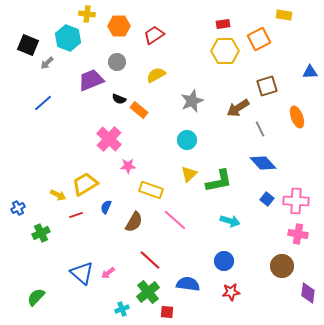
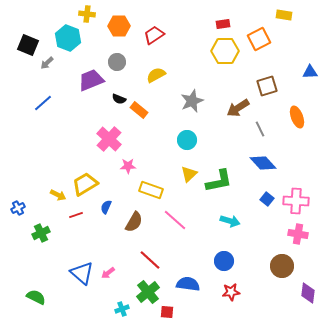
green semicircle at (36, 297): rotated 72 degrees clockwise
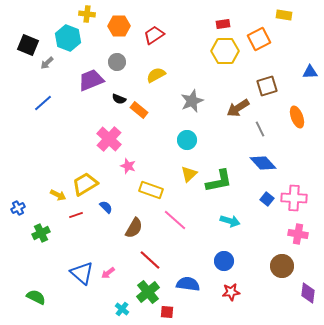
pink star at (128, 166): rotated 21 degrees clockwise
pink cross at (296, 201): moved 2 px left, 3 px up
blue semicircle at (106, 207): rotated 112 degrees clockwise
brown semicircle at (134, 222): moved 6 px down
cyan cross at (122, 309): rotated 32 degrees counterclockwise
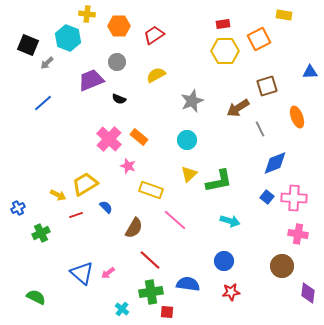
orange rectangle at (139, 110): moved 27 px down
blue diamond at (263, 163): moved 12 px right; rotated 68 degrees counterclockwise
blue square at (267, 199): moved 2 px up
green cross at (148, 292): moved 3 px right; rotated 30 degrees clockwise
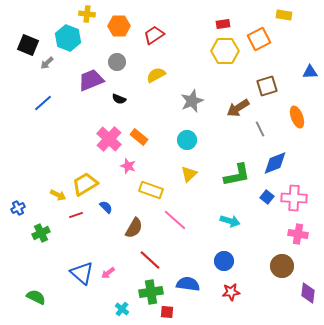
green L-shape at (219, 181): moved 18 px right, 6 px up
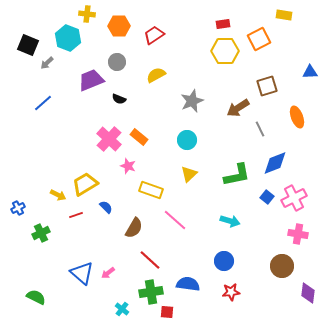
pink cross at (294, 198): rotated 30 degrees counterclockwise
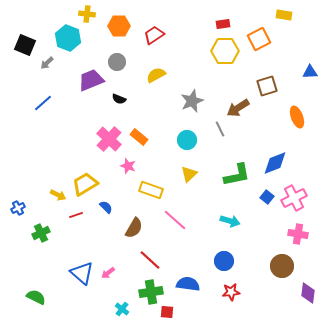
black square at (28, 45): moved 3 px left
gray line at (260, 129): moved 40 px left
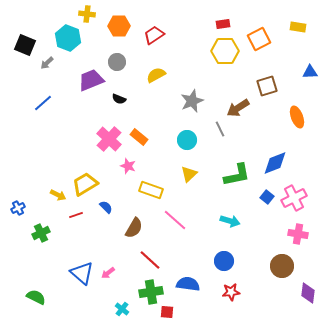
yellow rectangle at (284, 15): moved 14 px right, 12 px down
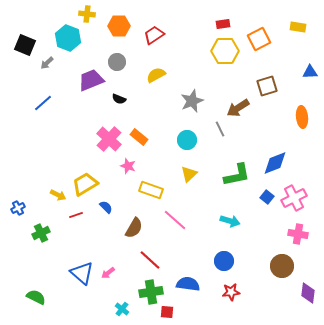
orange ellipse at (297, 117): moved 5 px right; rotated 15 degrees clockwise
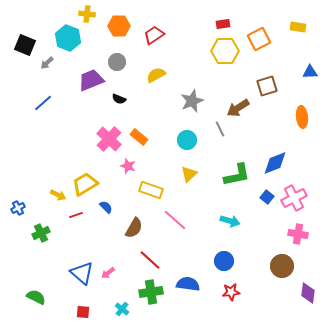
red square at (167, 312): moved 84 px left
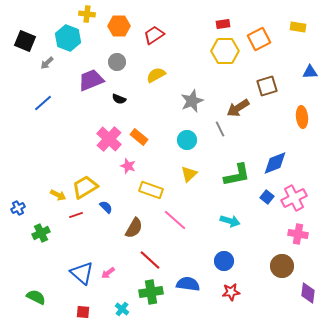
black square at (25, 45): moved 4 px up
yellow trapezoid at (85, 184): moved 3 px down
